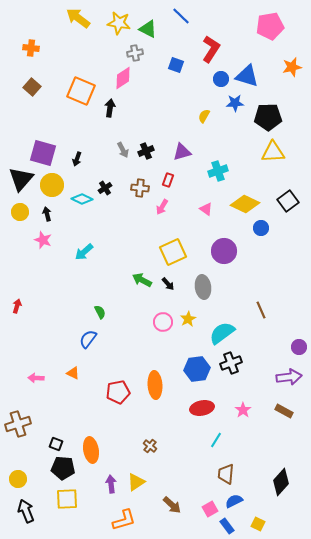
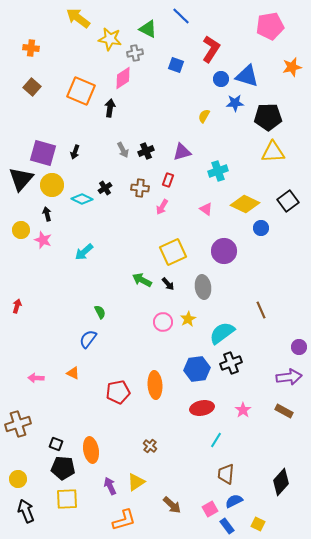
yellow star at (119, 23): moved 9 px left, 16 px down
black arrow at (77, 159): moved 2 px left, 7 px up
yellow circle at (20, 212): moved 1 px right, 18 px down
purple arrow at (111, 484): moved 1 px left, 2 px down; rotated 18 degrees counterclockwise
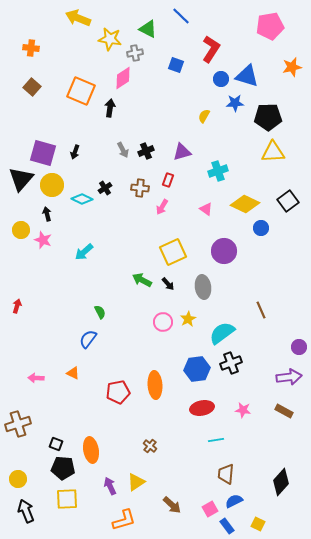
yellow arrow at (78, 18): rotated 15 degrees counterclockwise
pink star at (243, 410): rotated 28 degrees counterclockwise
cyan line at (216, 440): rotated 49 degrees clockwise
